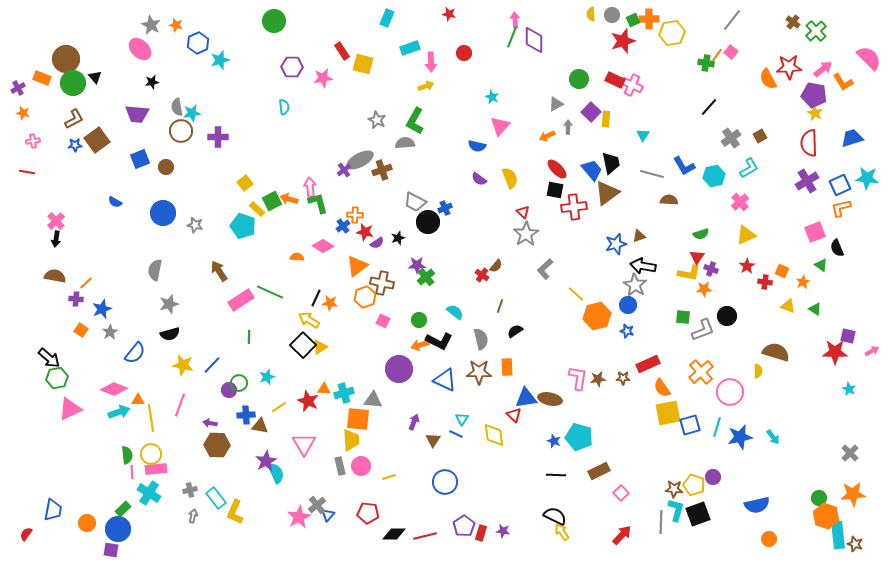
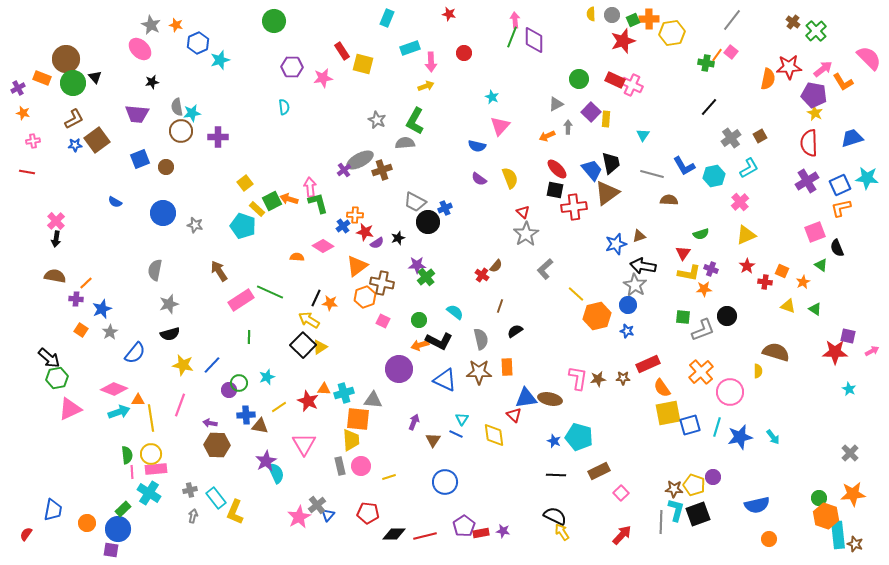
orange semicircle at (768, 79): rotated 140 degrees counterclockwise
red triangle at (697, 257): moved 14 px left, 4 px up
red rectangle at (481, 533): rotated 63 degrees clockwise
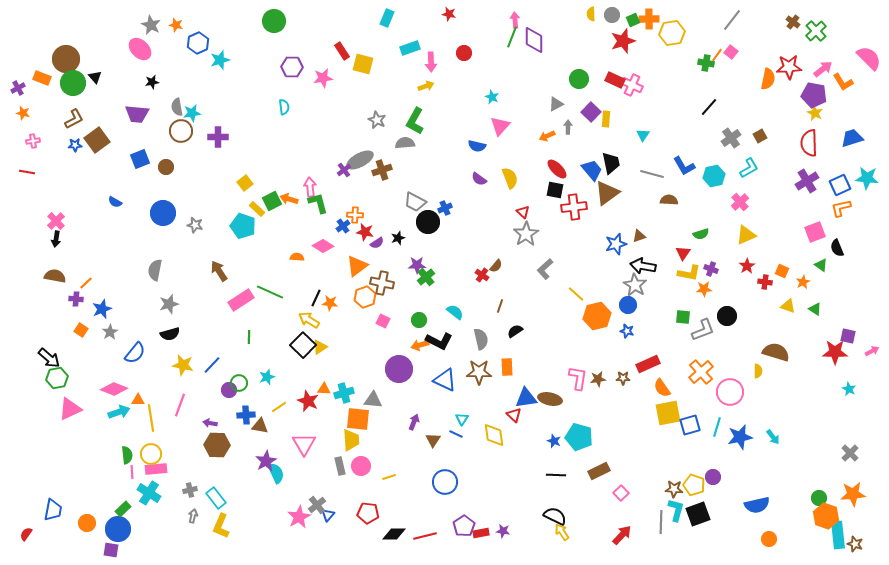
yellow L-shape at (235, 512): moved 14 px left, 14 px down
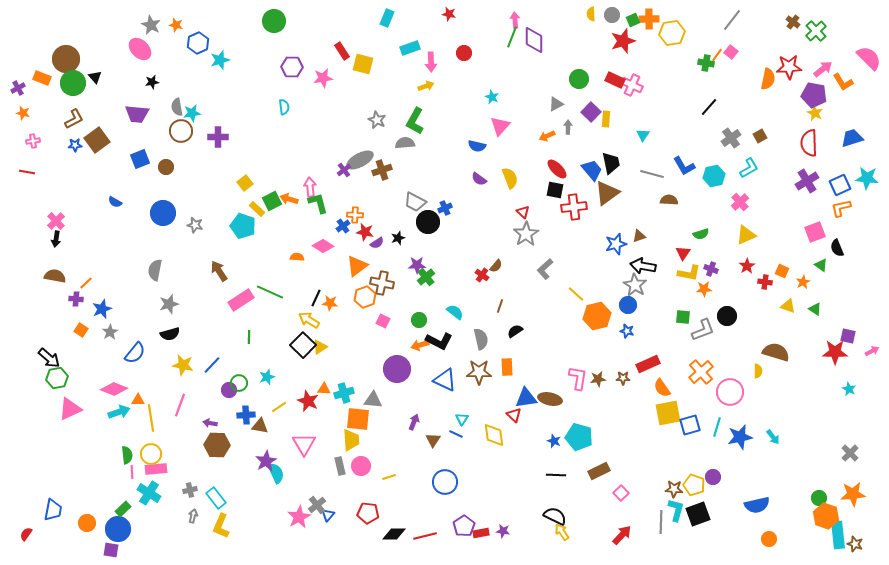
purple circle at (399, 369): moved 2 px left
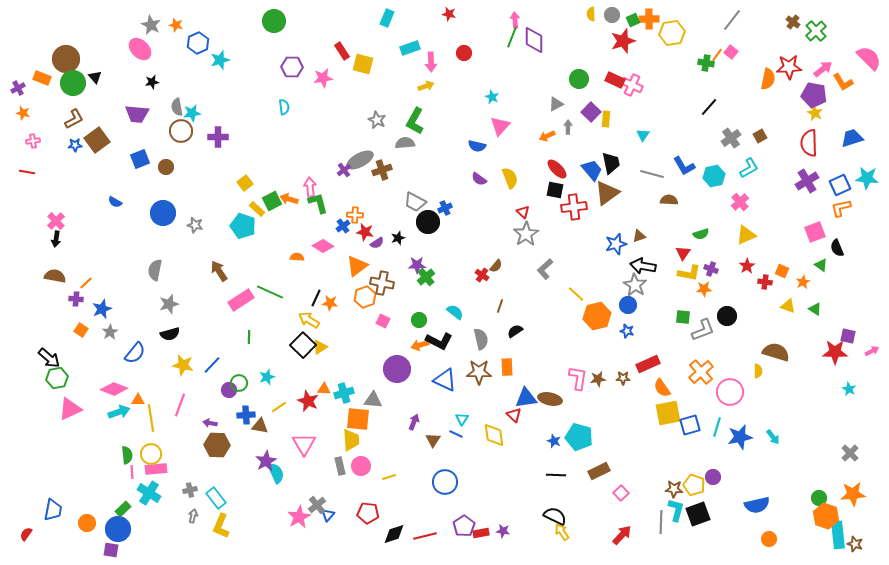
black diamond at (394, 534): rotated 20 degrees counterclockwise
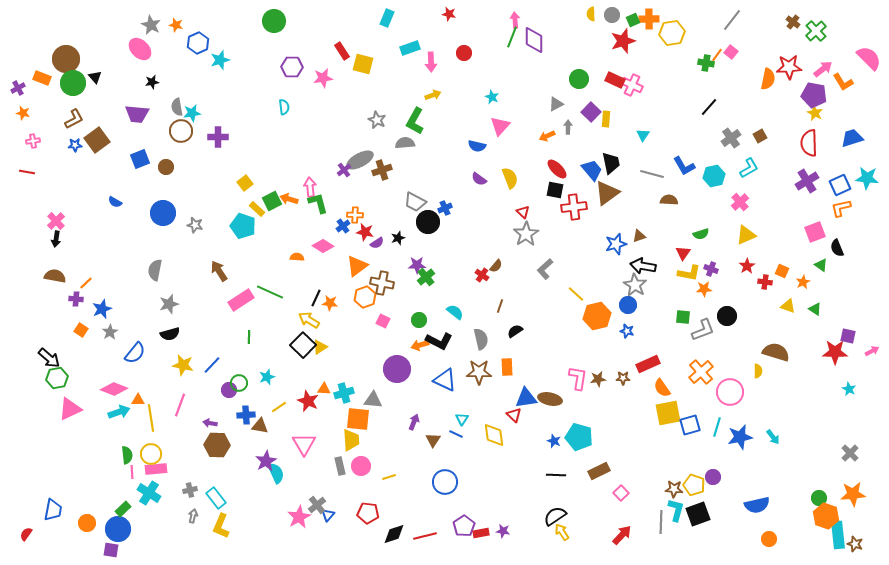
yellow arrow at (426, 86): moved 7 px right, 9 px down
black semicircle at (555, 516): rotated 60 degrees counterclockwise
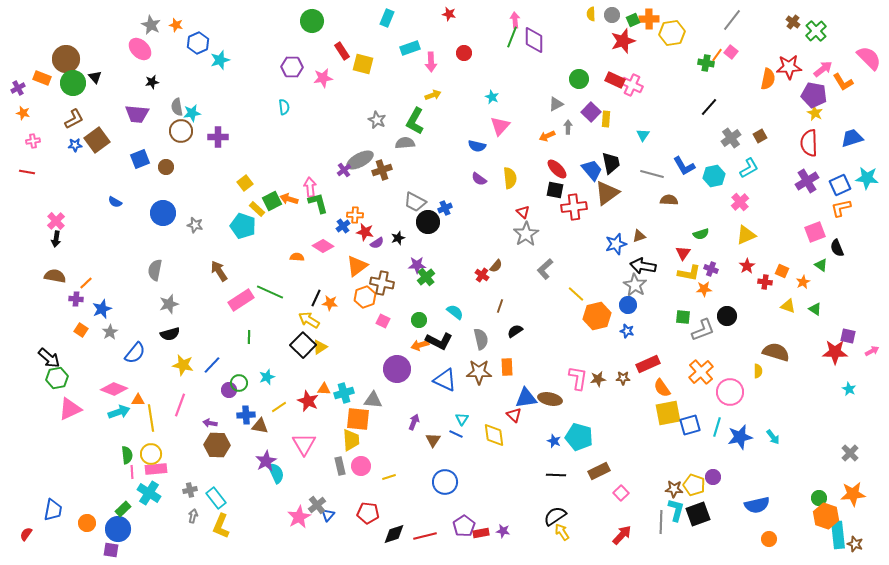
green circle at (274, 21): moved 38 px right
yellow semicircle at (510, 178): rotated 15 degrees clockwise
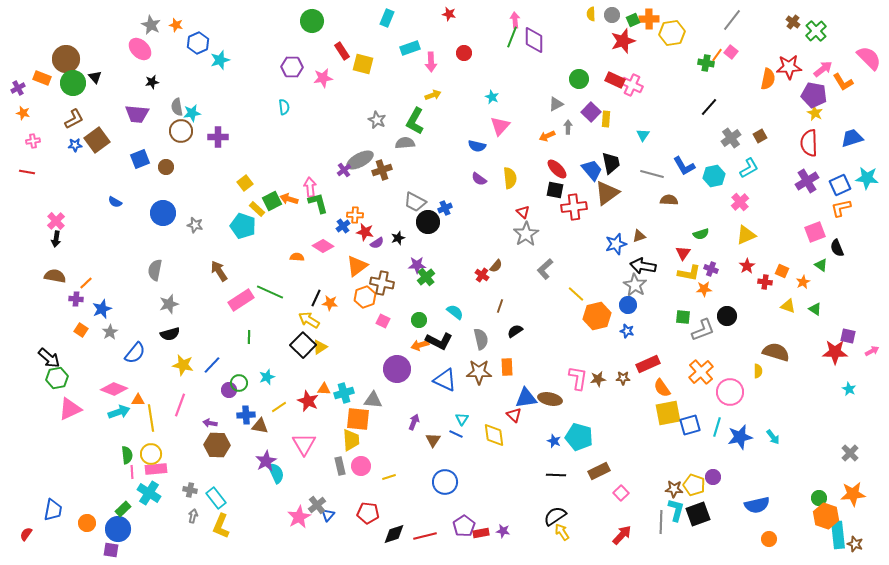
gray cross at (190, 490): rotated 24 degrees clockwise
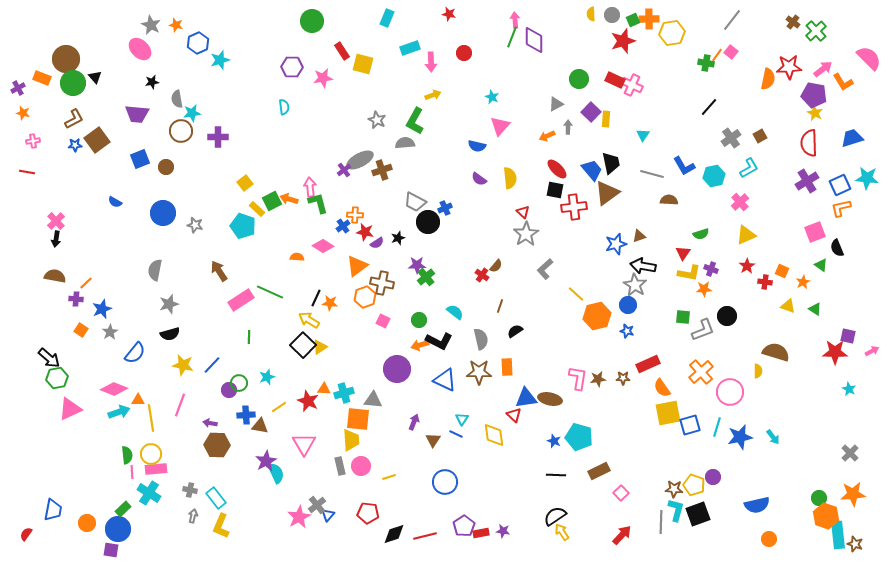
gray semicircle at (177, 107): moved 8 px up
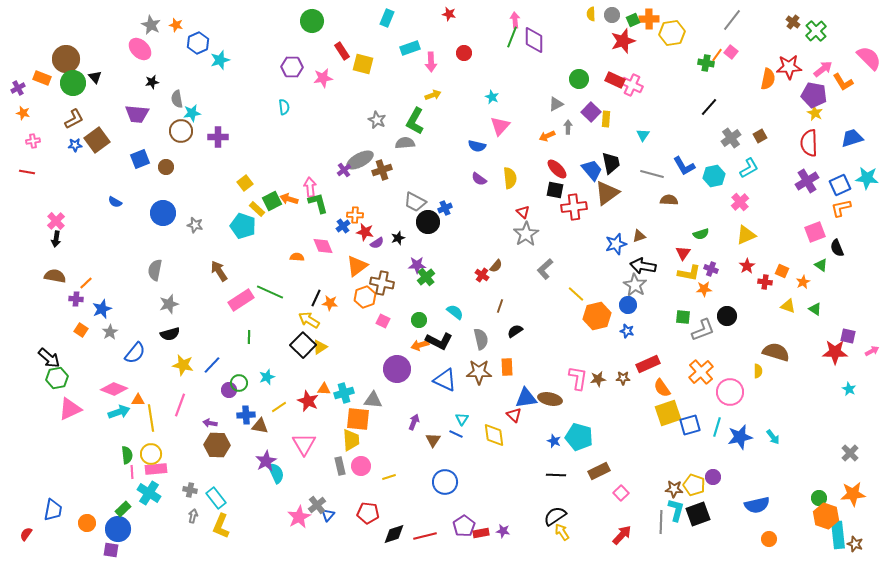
pink diamond at (323, 246): rotated 35 degrees clockwise
yellow square at (668, 413): rotated 8 degrees counterclockwise
